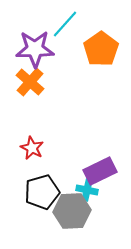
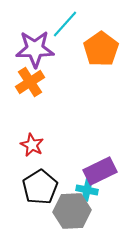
orange cross: rotated 16 degrees clockwise
red star: moved 3 px up
black pentagon: moved 2 px left, 5 px up; rotated 16 degrees counterclockwise
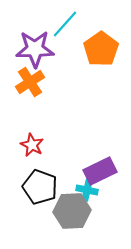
black pentagon: rotated 20 degrees counterclockwise
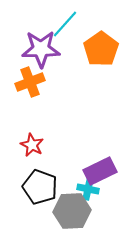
purple star: moved 6 px right
orange cross: rotated 12 degrees clockwise
cyan cross: moved 1 px right, 1 px up
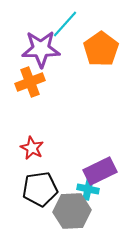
red star: moved 3 px down
black pentagon: moved 2 px down; rotated 28 degrees counterclockwise
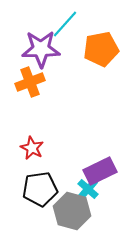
orange pentagon: rotated 24 degrees clockwise
cyan cross: rotated 30 degrees clockwise
gray hexagon: rotated 18 degrees clockwise
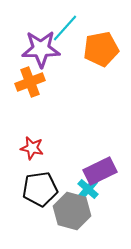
cyan line: moved 4 px down
red star: rotated 15 degrees counterclockwise
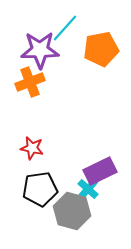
purple star: moved 1 px left, 1 px down
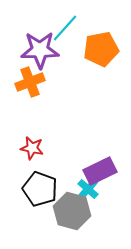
black pentagon: rotated 28 degrees clockwise
